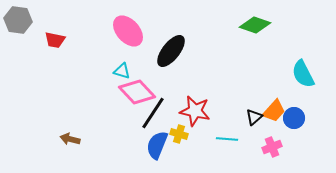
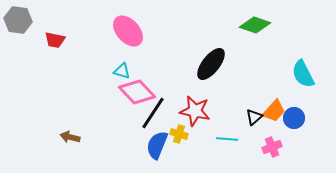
black ellipse: moved 40 px right, 13 px down
brown arrow: moved 2 px up
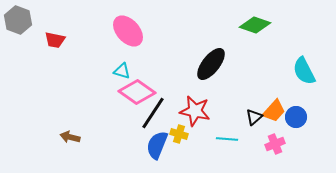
gray hexagon: rotated 12 degrees clockwise
cyan semicircle: moved 1 px right, 3 px up
pink diamond: rotated 12 degrees counterclockwise
blue circle: moved 2 px right, 1 px up
pink cross: moved 3 px right, 3 px up
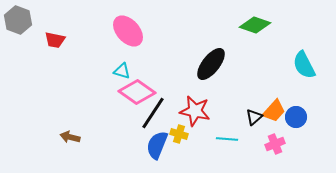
cyan semicircle: moved 6 px up
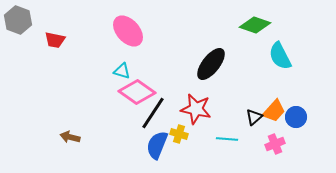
cyan semicircle: moved 24 px left, 9 px up
red star: moved 1 px right, 2 px up
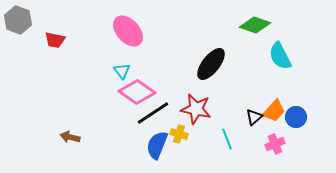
cyan triangle: rotated 36 degrees clockwise
black line: rotated 24 degrees clockwise
cyan line: rotated 65 degrees clockwise
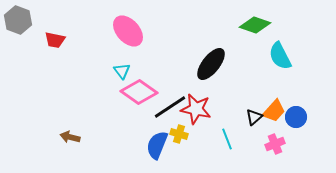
pink diamond: moved 2 px right
black line: moved 17 px right, 6 px up
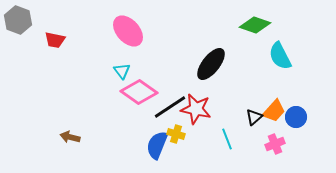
yellow cross: moved 3 px left
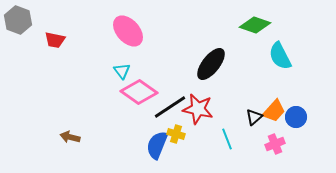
red star: moved 2 px right
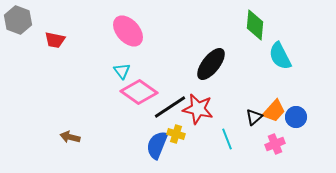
green diamond: rotated 76 degrees clockwise
